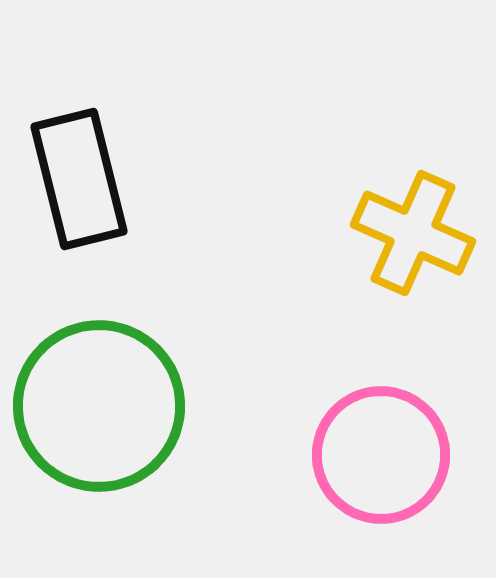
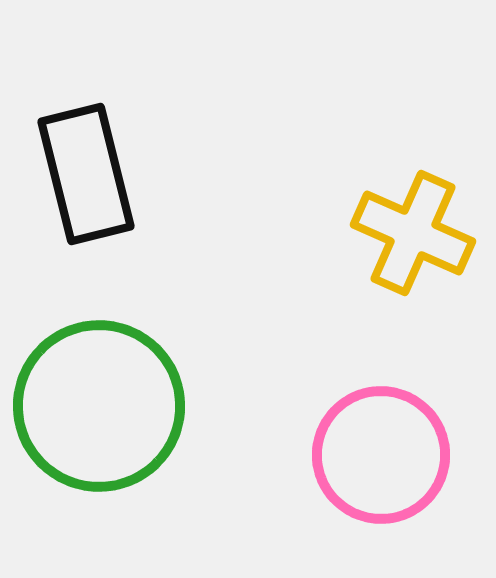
black rectangle: moved 7 px right, 5 px up
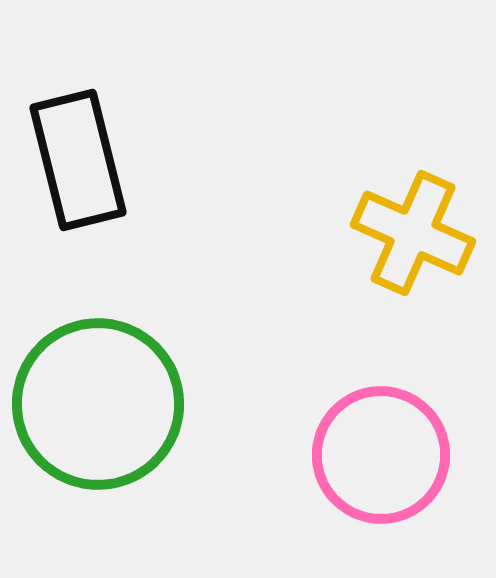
black rectangle: moved 8 px left, 14 px up
green circle: moved 1 px left, 2 px up
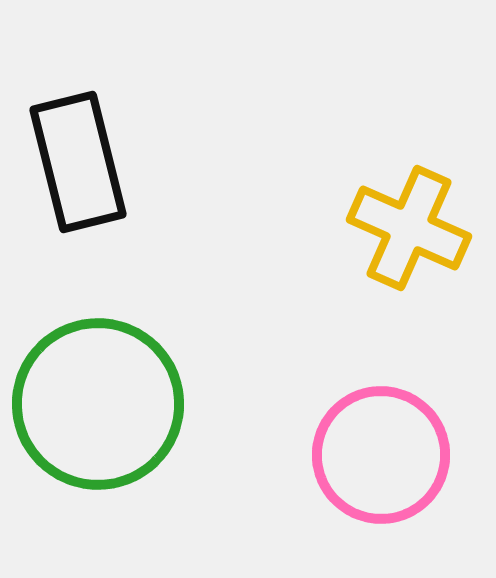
black rectangle: moved 2 px down
yellow cross: moved 4 px left, 5 px up
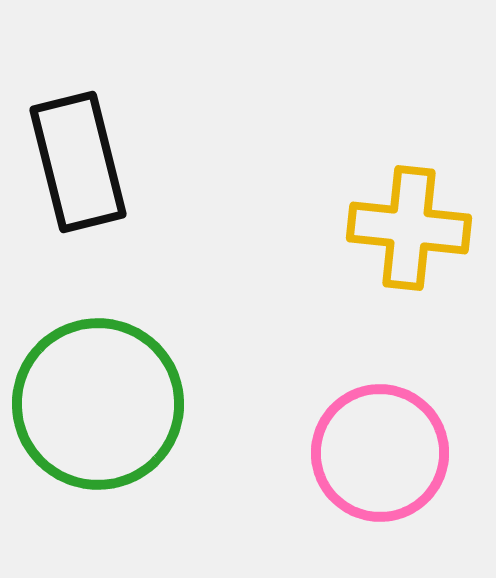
yellow cross: rotated 18 degrees counterclockwise
pink circle: moved 1 px left, 2 px up
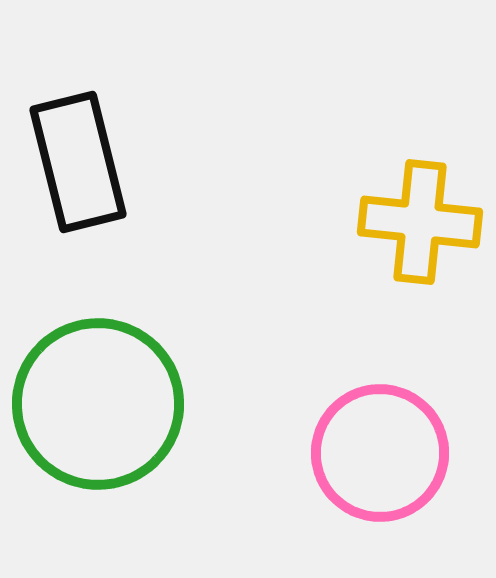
yellow cross: moved 11 px right, 6 px up
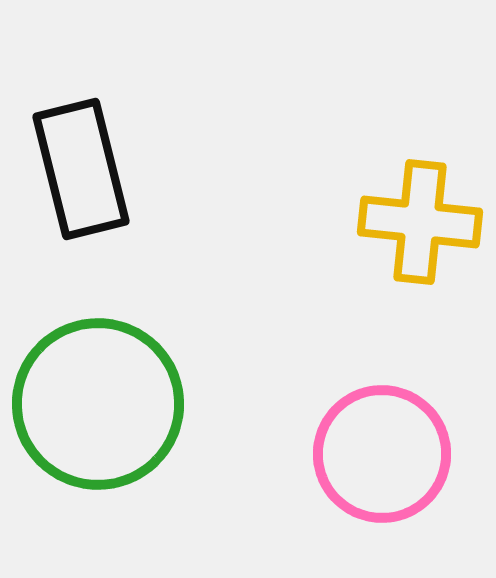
black rectangle: moved 3 px right, 7 px down
pink circle: moved 2 px right, 1 px down
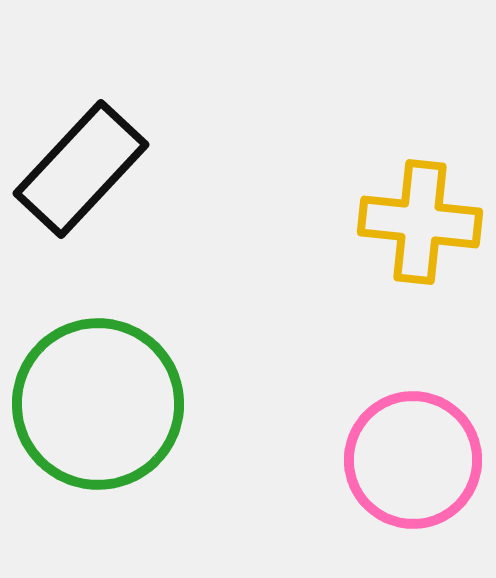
black rectangle: rotated 57 degrees clockwise
pink circle: moved 31 px right, 6 px down
